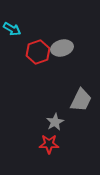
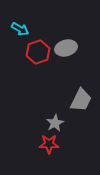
cyan arrow: moved 8 px right
gray ellipse: moved 4 px right
gray star: moved 1 px down
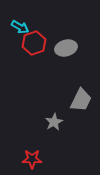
cyan arrow: moved 2 px up
red hexagon: moved 4 px left, 9 px up
gray star: moved 1 px left, 1 px up
red star: moved 17 px left, 15 px down
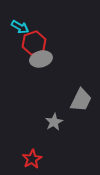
gray ellipse: moved 25 px left, 11 px down
red star: rotated 30 degrees counterclockwise
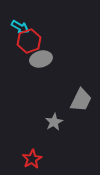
red hexagon: moved 5 px left, 2 px up
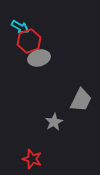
gray ellipse: moved 2 px left, 1 px up
red star: rotated 24 degrees counterclockwise
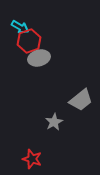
gray trapezoid: rotated 25 degrees clockwise
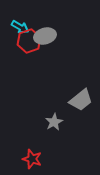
gray ellipse: moved 6 px right, 22 px up
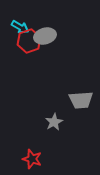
gray trapezoid: rotated 35 degrees clockwise
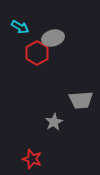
gray ellipse: moved 8 px right, 2 px down
red hexagon: moved 8 px right, 12 px down; rotated 10 degrees counterclockwise
